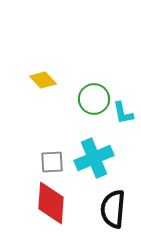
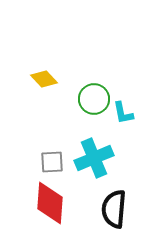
yellow diamond: moved 1 px right, 1 px up
red diamond: moved 1 px left
black semicircle: moved 1 px right
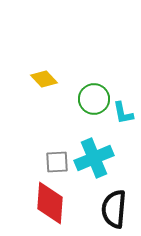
gray square: moved 5 px right
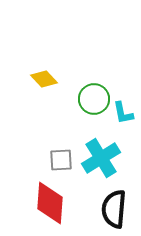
cyan cross: moved 7 px right; rotated 9 degrees counterclockwise
gray square: moved 4 px right, 2 px up
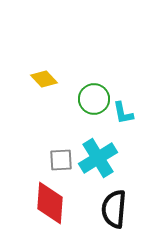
cyan cross: moved 3 px left
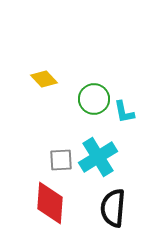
cyan L-shape: moved 1 px right, 1 px up
cyan cross: moved 1 px up
black semicircle: moved 1 px left, 1 px up
